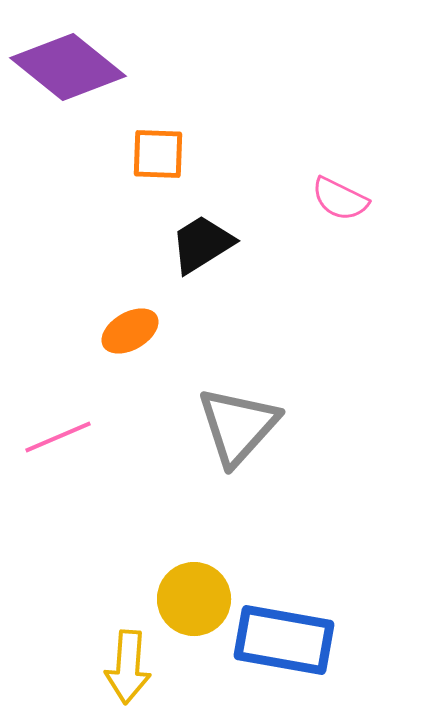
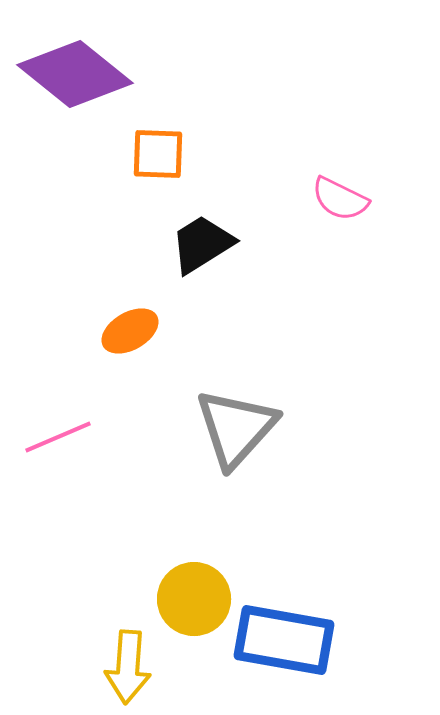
purple diamond: moved 7 px right, 7 px down
gray triangle: moved 2 px left, 2 px down
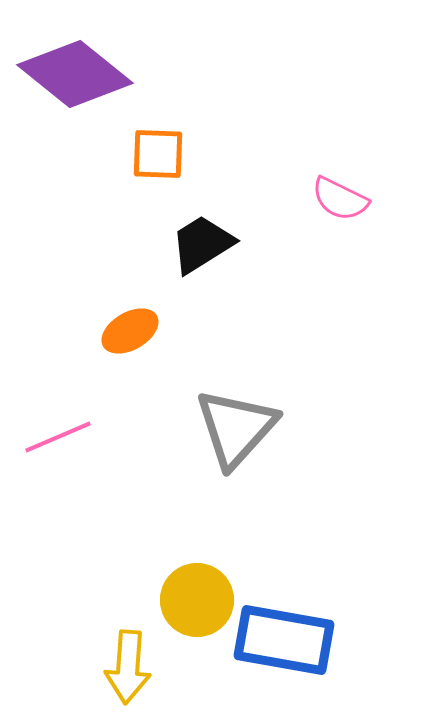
yellow circle: moved 3 px right, 1 px down
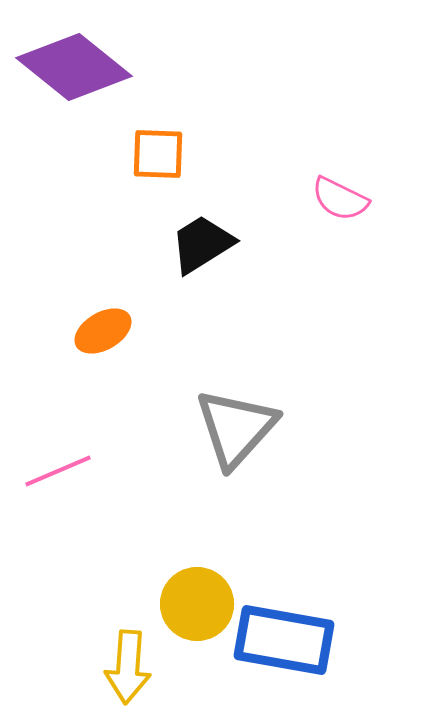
purple diamond: moved 1 px left, 7 px up
orange ellipse: moved 27 px left
pink line: moved 34 px down
yellow circle: moved 4 px down
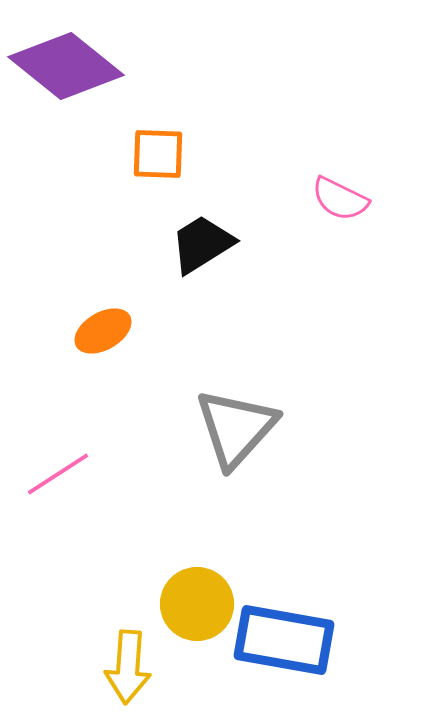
purple diamond: moved 8 px left, 1 px up
pink line: moved 3 px down; rotated 10 degrees counterclockwise
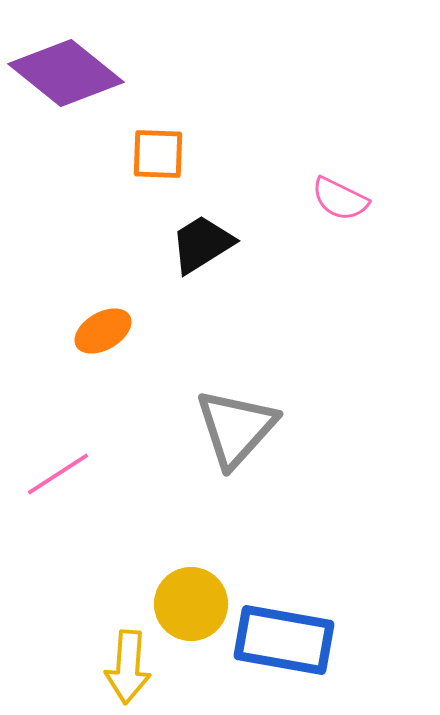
purple diamond: moved 7 px down
yellow circle: moved 6 px left
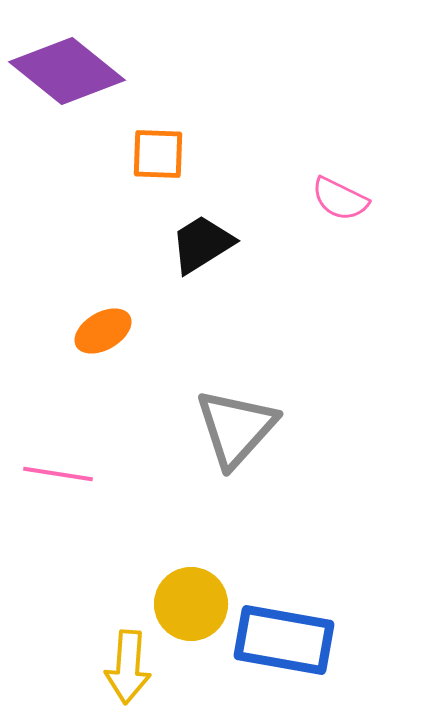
purple diamond: moved 1 px right, 2 px up
pink line: rotated 42 degrees clockwise
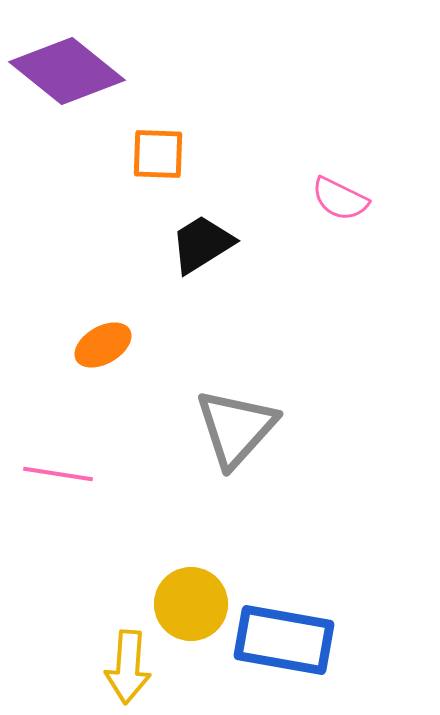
orange ellipse: moved 14 px down
